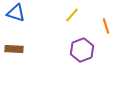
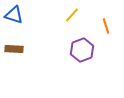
blue triangle: moved 2 px left, 2 px down
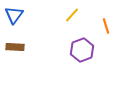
blue triangle: rotated 48 degrees clockwise
brown rectangle: moved 1 px right, 2 px up
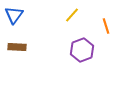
brown rectangle: moved 2 px right
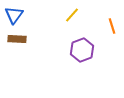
orange line: moved 6 px right
brown rectangle: moved 8 px up
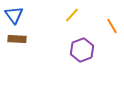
blue triangle: rotated 12 degrees counterclockwise
orange line: rotated 14 degrees counterclockwise
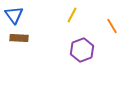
yellow line: rotated 14 degrees counterclockwise
brown rectangle: moved 2 px right, 1 px up
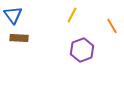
blue triangle: moved 1 px left
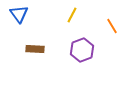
blue triangle: moved 6 px right, 1 px up
brown rectangle: moved 16 px right, 11 px down
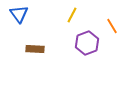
purple hexagon: moved 5 px right, 7 px up
